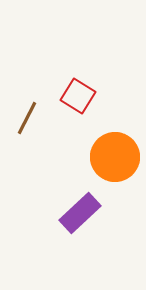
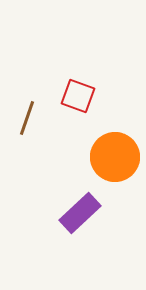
red square: rotated 12 degrees counterclockwise
brown line: rotated 8 degrees counterclockwise
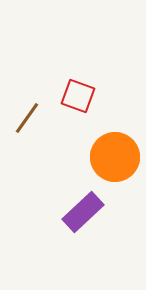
brown line: rotated 16 degrees clockwise
purple rectangle: moved 3 px right, 1 px up
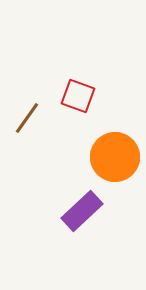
purple rectangle: moved 1 px left, 1 px up
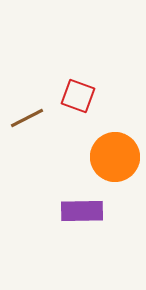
brown line: rotated 28 degrees clockwise
purple rectangle: rotated 42 degrees clockwise
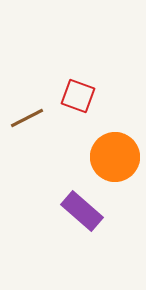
purple rectangle: rotated 42 degrees clockwise
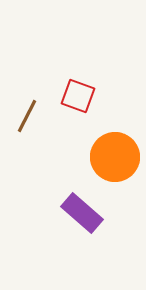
brown line: moved 2 px up; rotated 36 degrees counterclockwise
purple rectangle: moved 2 px down
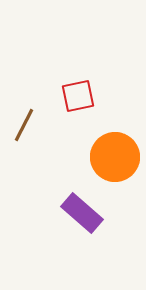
red square: rotated 32 degrees counterclockwise
brown line: moved 3 px left, 9 px down
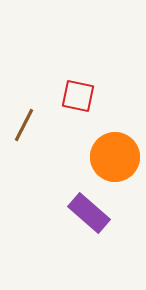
red square: rotated 24 degrees clockwise
purple rectangle: moved 7 px right
